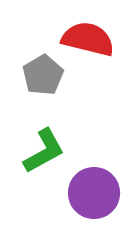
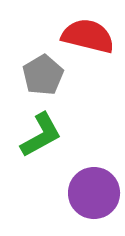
red semicircle: moved 3 px up
green L-shape: moved 3 px left, 16 px up
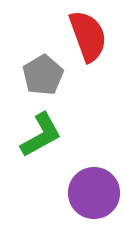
red semicircle: rotated 56 degrees clockwise
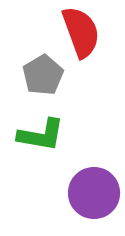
red semicircle: moved 7 px left, 4 px up
green L-shape: rotated 39 degrees clockwise
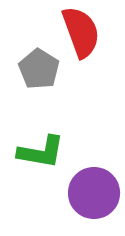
gray pentagon: moved 4 px left, 6 px up; rotated 9 degrees counterclockwise
green L-shape: moved 17 px down
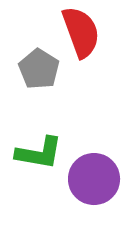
green L-shape: moved 2 px left, 1 px down
purple circle: moved 14 px up
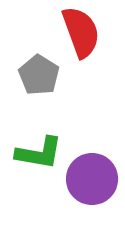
gray pentagon: moved 6 px down
purple circle: moved 2 px left
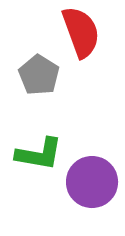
green L-shape: moved 1 px down
purple circle: moved 3 px down
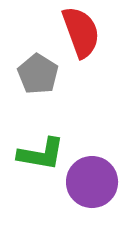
gray pentagon: moved 1 px left, 1 px up
green L-shape: moved 2 px right
